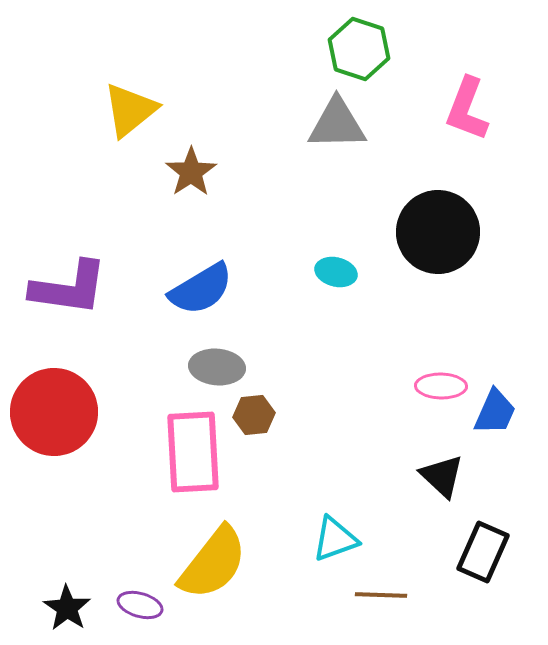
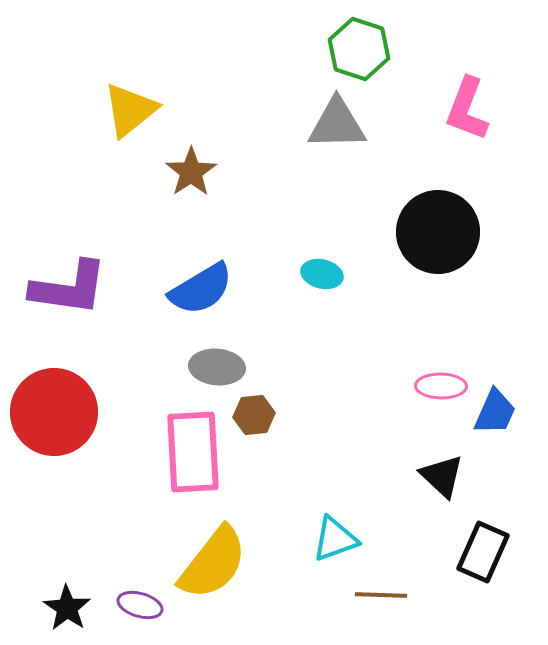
cyan ellipse: moved 14 px left, 2 px down
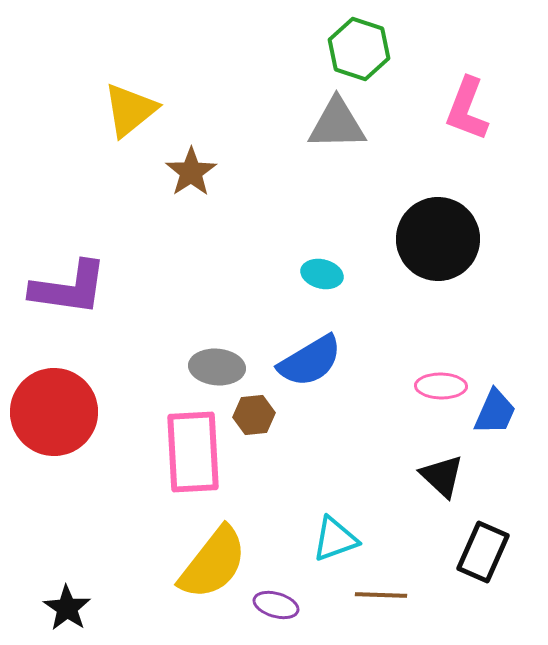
black circle: moved 7 px down
blue semicircle: moved 109 px right, 72 px down
purple ellipse: moved 136 px right
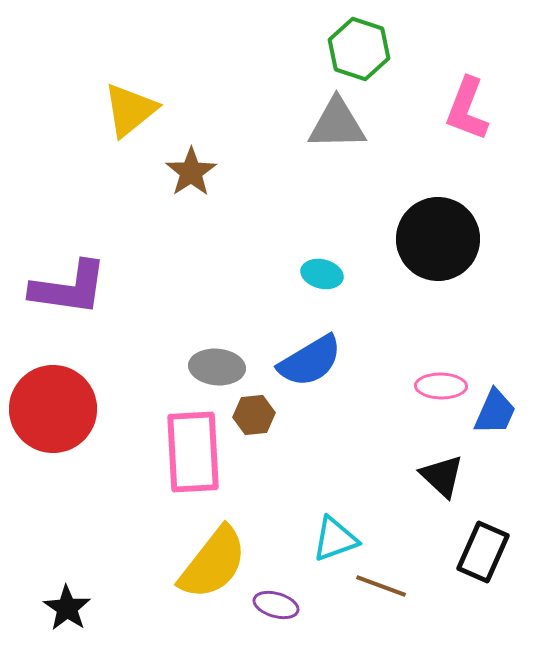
red circle: moved 1 px left, 3 px up
brown line: moved 9 px up; rotated 18 degrees clockwise
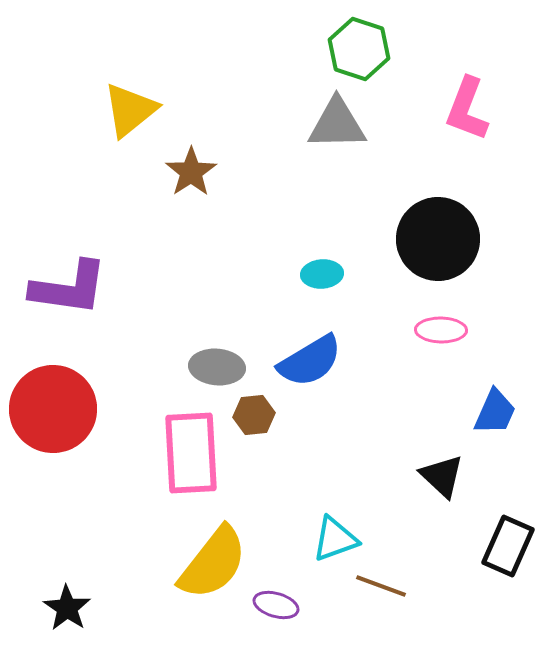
cyan ellipse: rotated 18 degrees counterclockwise
pink ellipse: moved 56 px up
pink rectangle: moved 2 px left, 1 px down
black rectangle: moved 25 px right, 6 px up
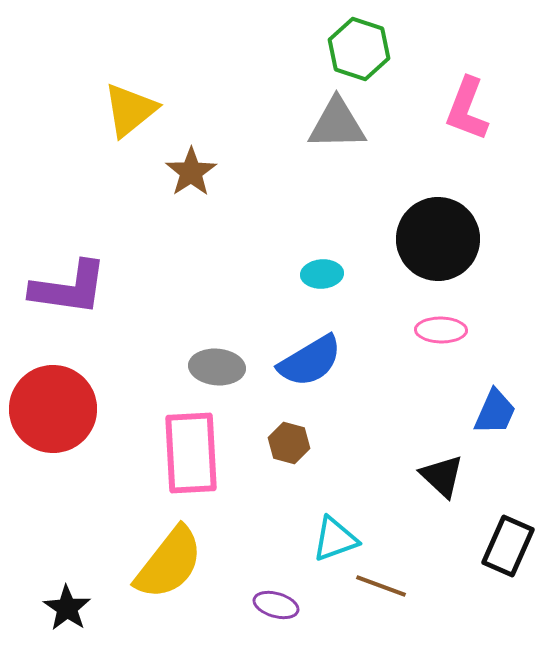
brown hexagon: moved 35 px right, 28 px down; rotated 21 degrees clockwise
yellow semicircle: moved 44 px left
